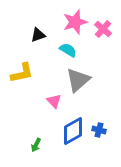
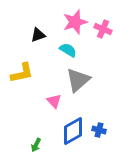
pink cross: rotated 18 degrees counterclockwise
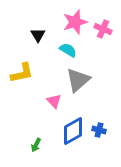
black triangle: rotated 42 degrees counterclockwise
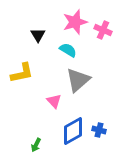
pink cross: moved 1 px down
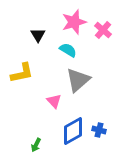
pink star: moved 1 px left
pink cross: rotated 18 degrees clockwise
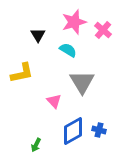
gray triangle: moved 4 px right, 2 px down; rotated 20 degrees counterclockwise
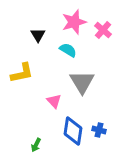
blue diamond: rotated 52 degrees counterclockwise
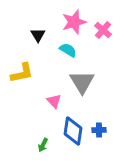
blue cross: rotated 16 degrees counterclockwise
green arrow: moved 7 px right
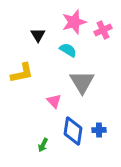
pink cross: rotated 24 degrees clockwise
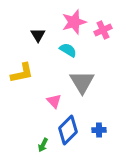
blue diamond: moved 5 px left, 1 px up; rotated 36 degrees clockwise
